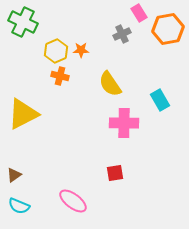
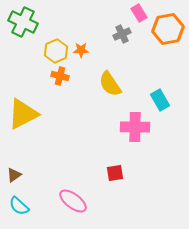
pink cross: moved 11 px right, 4 px down
cyan semicircle: rotated 20 degrees clockwise
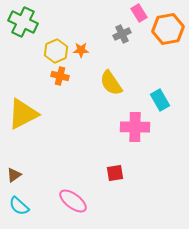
yellow semicircle: moved 1 px right, 1 px up
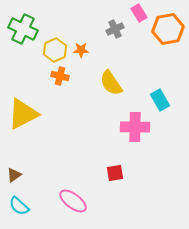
green cross: moved 7 px down
gray cross: moved 7 px left, 5 px up
yellow hexagon: moved 1 px left, 1 px up
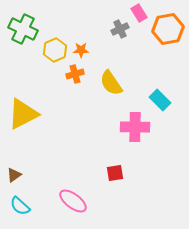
gray cross: moved 5 px right
orange cross: moved 15 px right, 2 px up; rotated 30 degrees counterclockwise
cyan rectangle: rotated 15 degrees counterclockwise
cyan semicircle: moved 1 px right
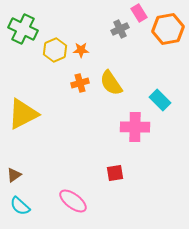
orange cross: moved 5 px right, 9 px down
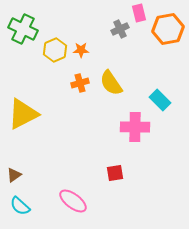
pink rectangle: rotated 18 degrees clockwise
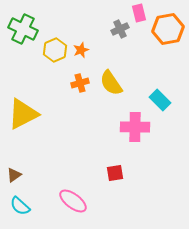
orange star: rotated 21 degrees counterclockwise
